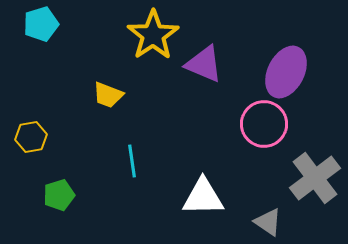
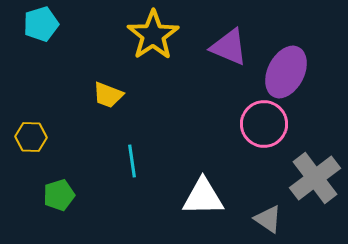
purple triangle: moved 25 px right, 17 px up
yellow hexagon: rotated 12 degrees clockwise
gray triangle: moved 3 px up
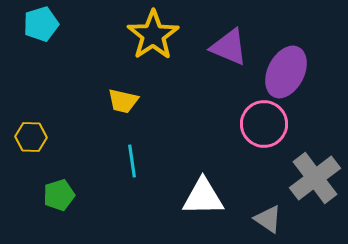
yellow trapezoid: moved 15 px right, 6 px down; rotated 8 degrees counterclockwise
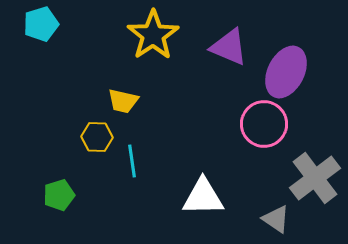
yellow hexagon: moved 66 px right
gray triangle: moved 8 px right
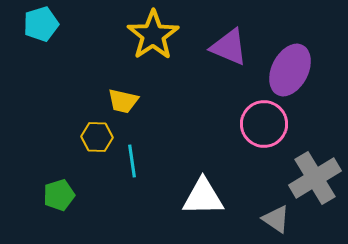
purple ellipse: moved 4 px right, 2 px up
gray cross: rotated 6 degrees clockwise
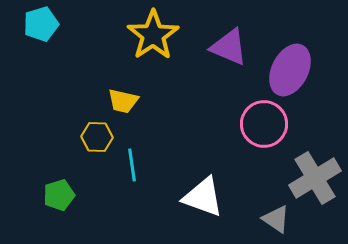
cyan line: moved 4 px down
white triangle: rotated 21 degrees clockwise
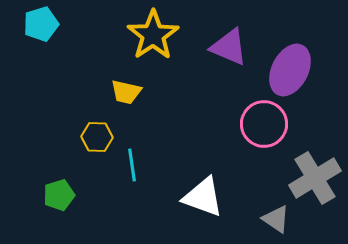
yellow trapezoid: moved 3 px right, 9 px up
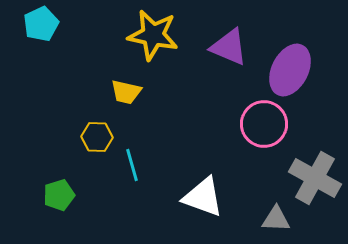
cyan pentagon: rotated 8 degrees counterclockwise
yellow star: rotated 27 degrees counterclockwise
cyan line: rotated 8 degrees counterclockwise
gray cross: rotated 30 degrees counterclockwise
gray triangle: rotated 32 degrees counterclockwise
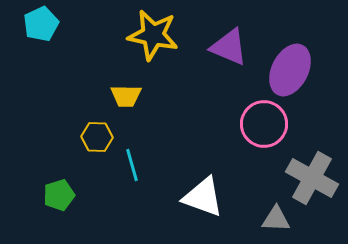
yellow trapezoid: moved 4 px down; rotated 12 degrees counterclockwise
gray cross: moved 3 px left
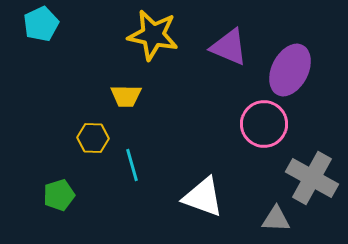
yellow hexagon: moved 4 px left, 1 px down
